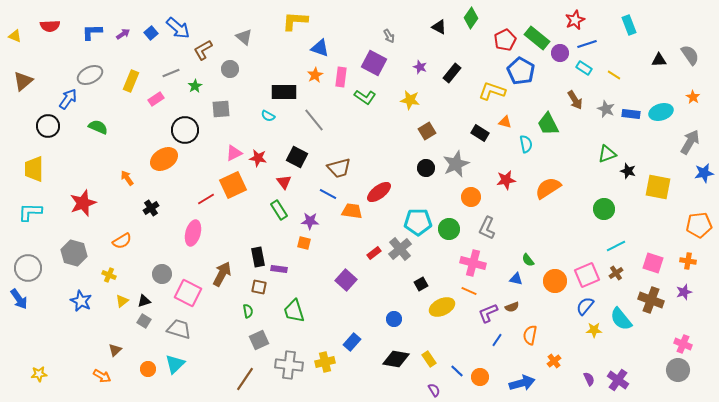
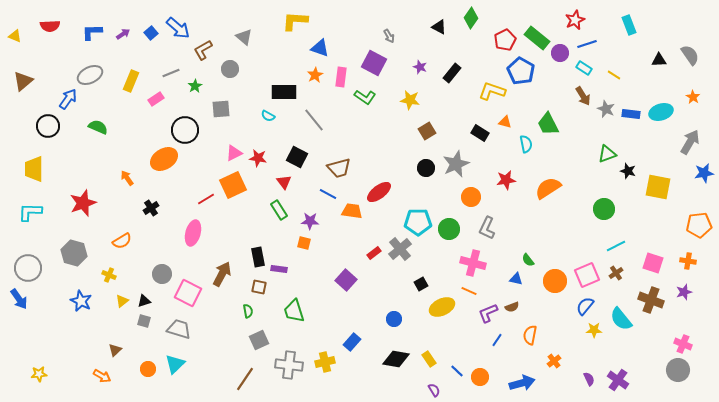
brown arrow at (575, 100): moved 8 px right, 4 px up
gray square at (144, 321): rotated 16 degrees counterclockwise
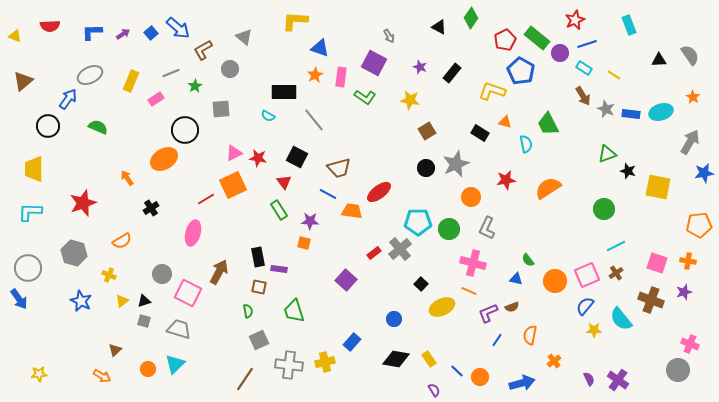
pink square at (653, 263): moved 4 px right
brown arrow at (222, 274): moved 3 px left, 2 px up
black square at (421, 284): rotated 16 degrees counterclockwise
pink cross at (683, 344): moved 7 px right
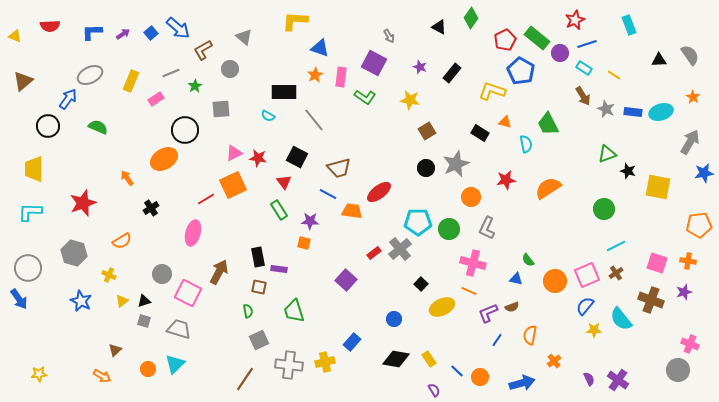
blue rectangle at (631, 114): moved 2 px right, 2 px up
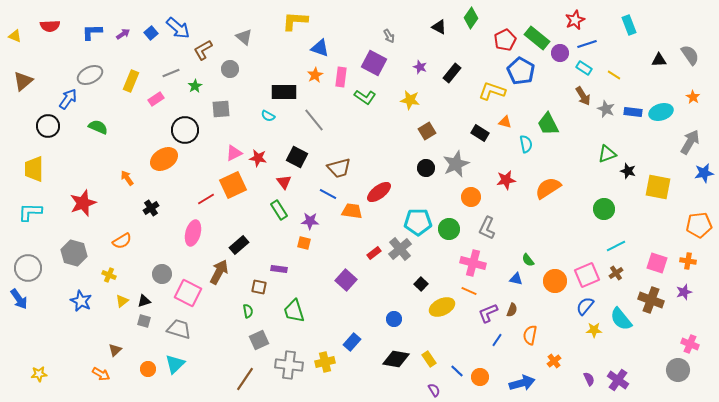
black rectangle at (258, 257): moved 19 px left, 12 px up; rotated 60 degrees clockwise
brown semicircle at (512, 307): moved 3 px down; rotated 48 degrees counterclockwise
orange arrow at (102, 376): moved 1 px left, 2 px up
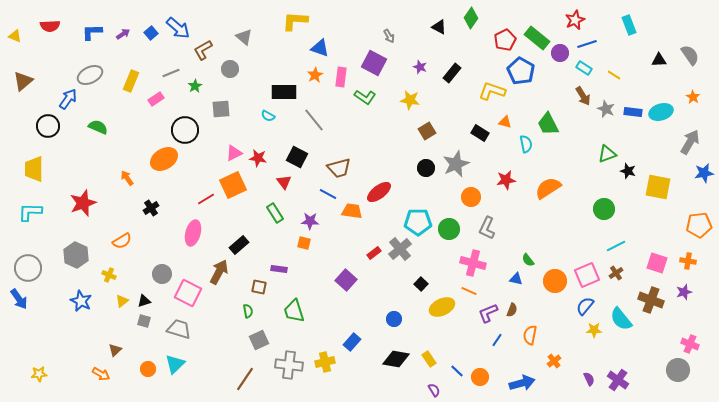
green rectangle at (279, 210): moved 4 px left, 3 px down
gray hexagon at (74, 253): moved 2 px right, 2 px down; rotated 10 degrees clockwise
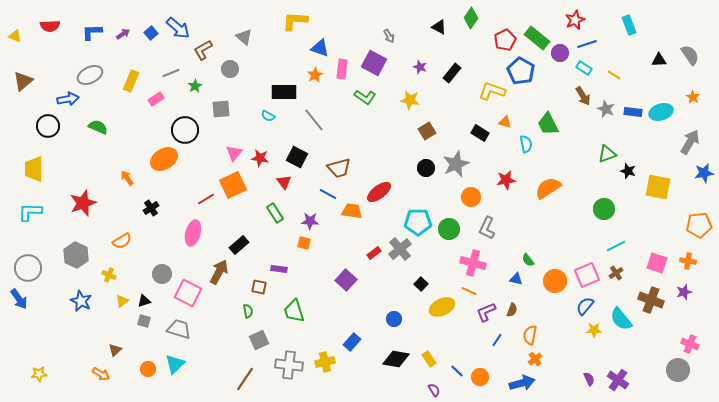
pink rectangle at (341, 77): moved 1 px right, 8 px up
blue arrow at (68, 99): rotated 45 degrees clockwise
pink triangle at (234, 153): rotated 24 degrees counterclockwise
red star at (258, 158): moved 2 px right
purple L-shape at (488, 313): moved 2 px left, 1 px up
orange cross at (554, 361): moved 19 px left, 2 px up
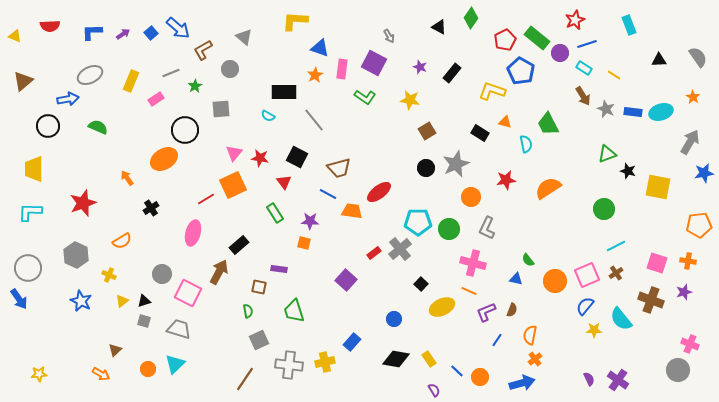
gray semicircle at (690, 55): moved 8 px right, 2 px down
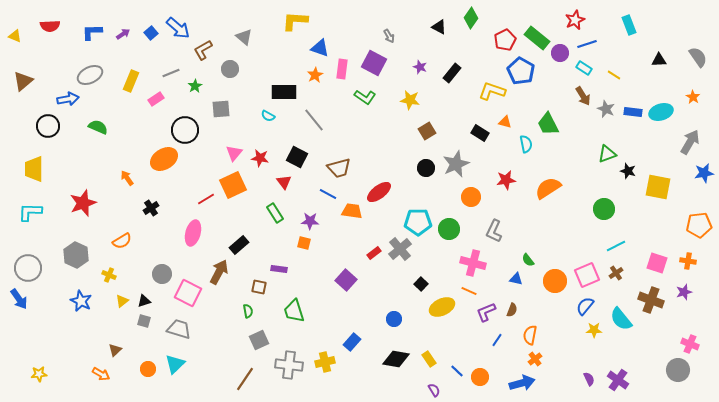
gray L-shape at (487, 228): moved 7 px right, 3 px down
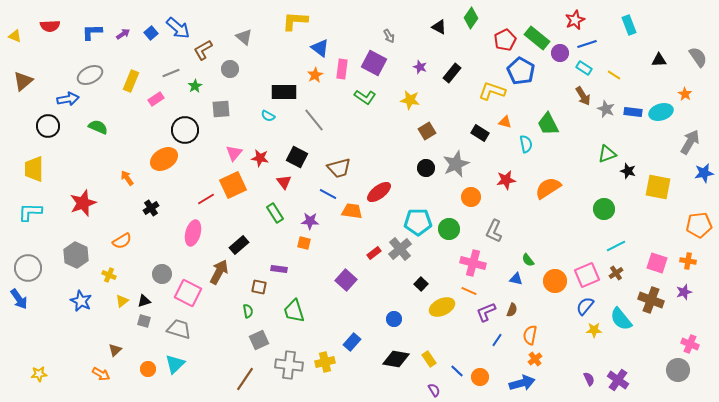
blue triangle at (320, 48): rotated 18 degrees clockwise
orange star at (693, 97): moved 8 px left, 3 px up
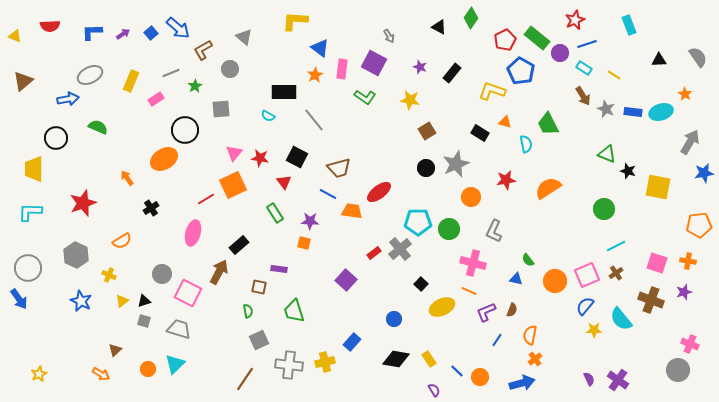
black circle at (48, 126): moved 8 px right, 12 px down
green triangle at (607, 154): rotated 42 degrees clockwise
yellow star at (39, 374): rotated 21 degrees counterclockwise
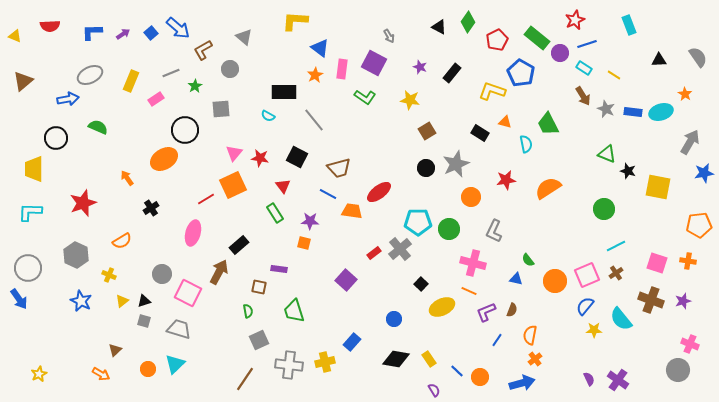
green diamond at (471, 18): moved 3 px left, 4 px down
red pentagon at (505, 40): moved 8 px left
blue pentagon at (521, 71): moved 2 px down
red triangle at (284, 182): moved 1 px left, 4 px down
purple star at (684, 292): moved 1 px left, 9 px down
